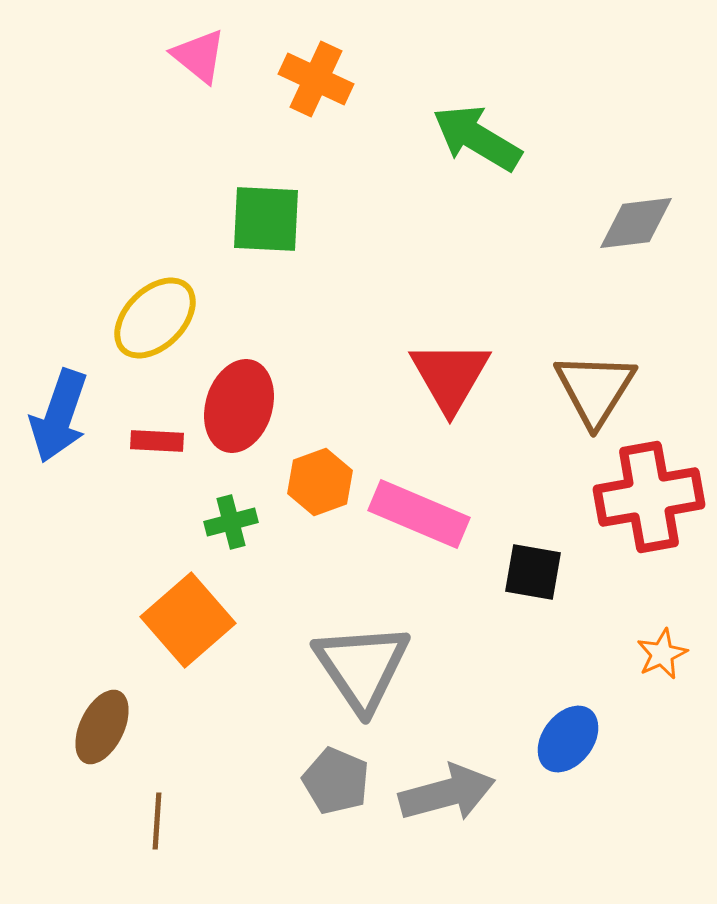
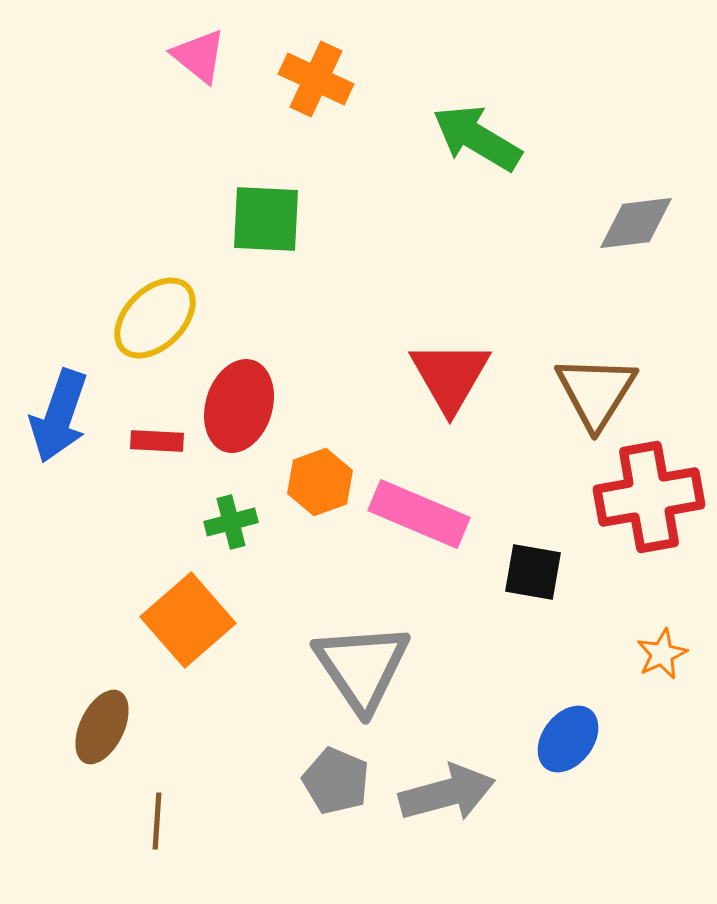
brown triangle: moved 1 px right, 3 px down
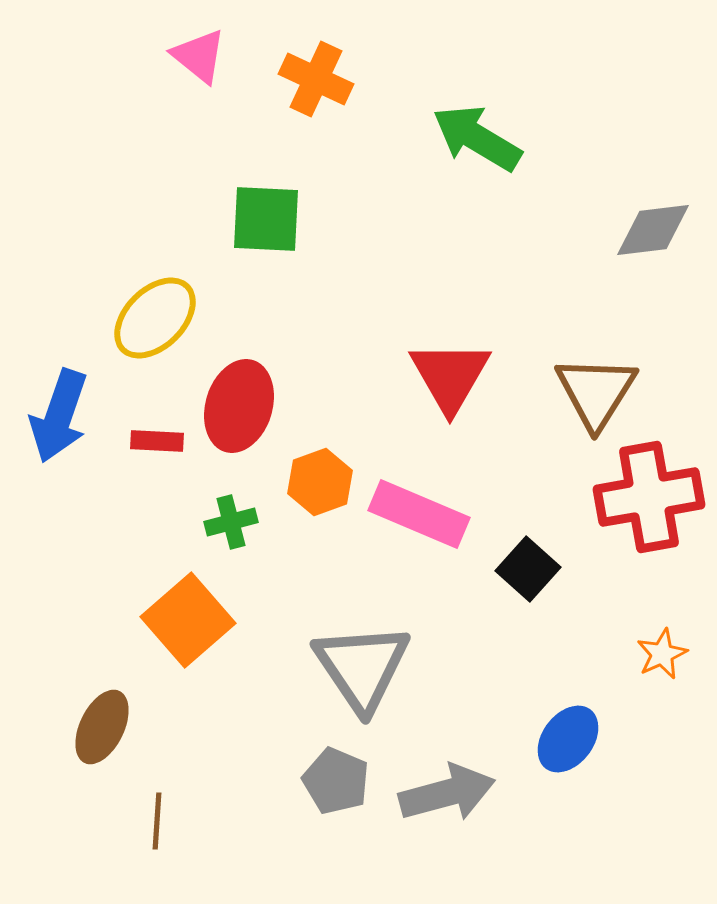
gray diamond: moved 17 px right, 7 px down
black square: moved 5 px left, 3 px up; rotated 32 degrees clockwise
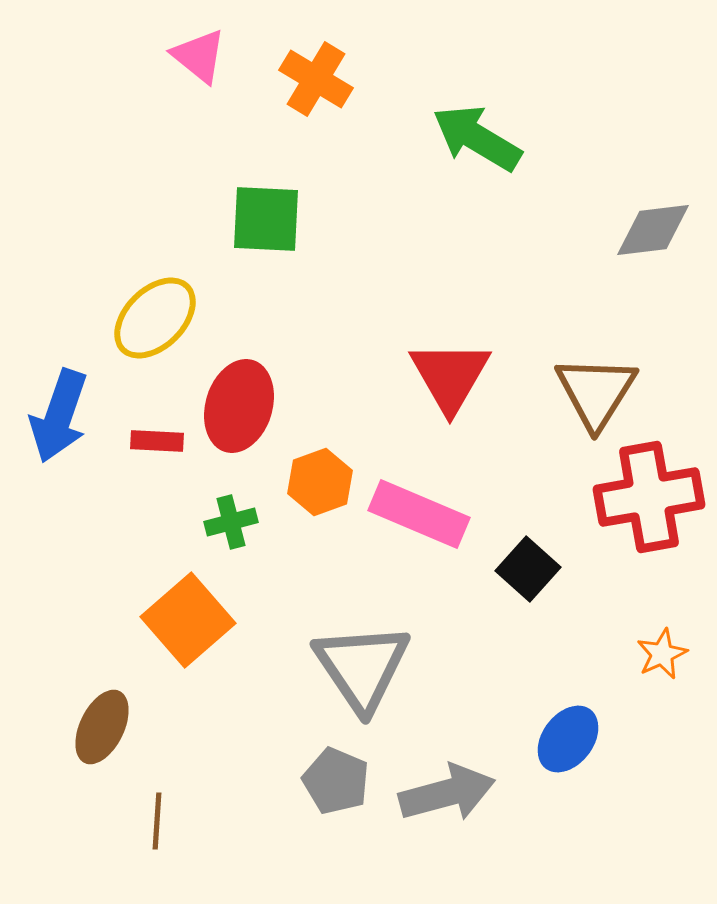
orange cross: rotated 6 degrees clockwise
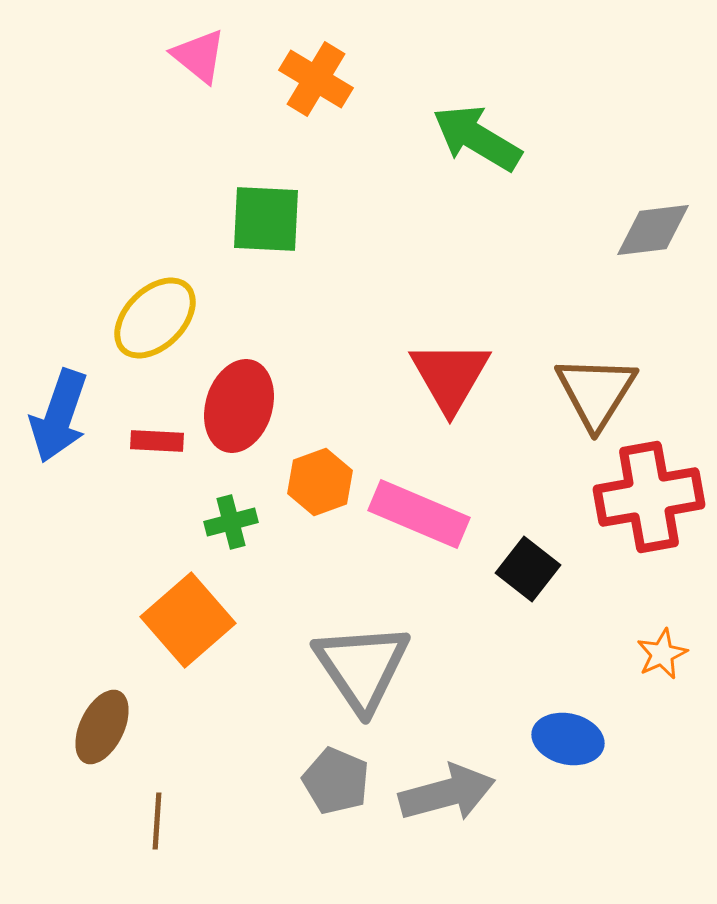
black square: rotated 4 degrees counterclockwise
blue ellipse: rotated 66 degrees clockwise
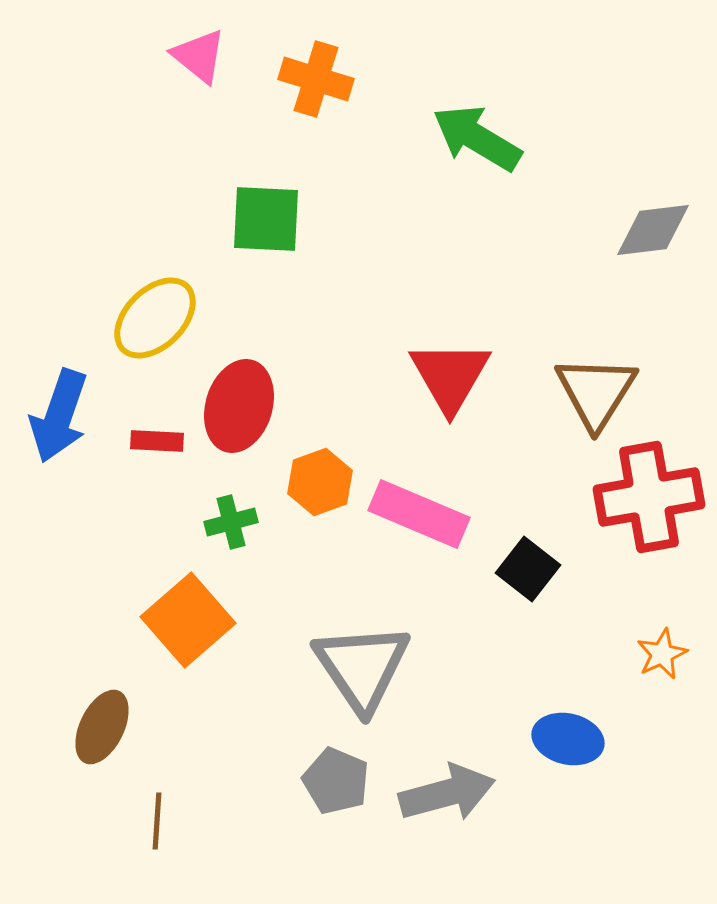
orange cross: rotated 14 degrees counterclockwise
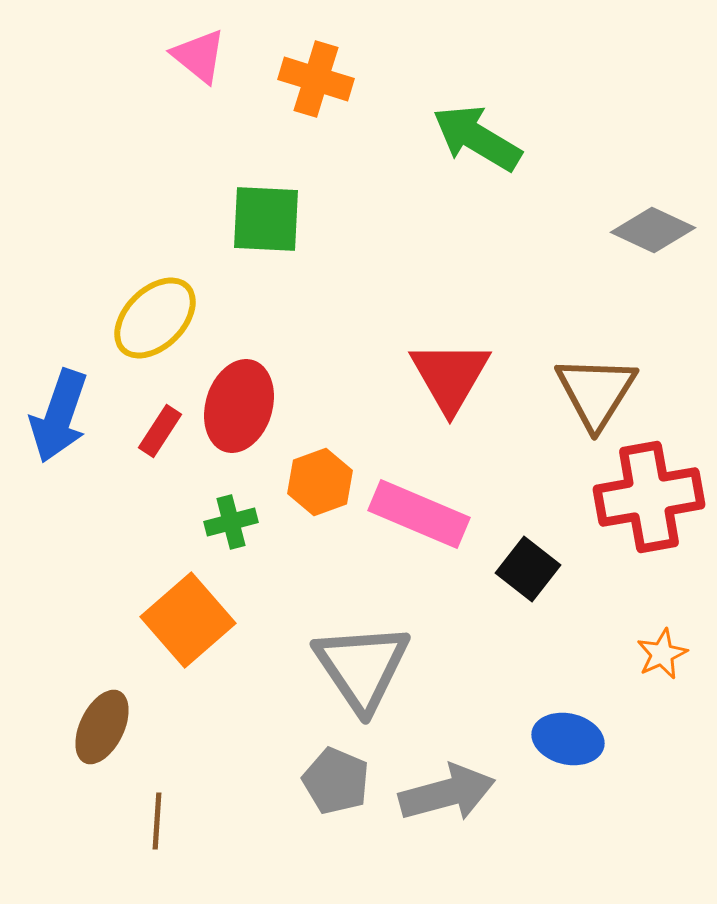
gray diamond: rotated 32 degrees clockwise
red rectangle: moved 3 px right, 10 px up; rotated 60 degrees counterclockwise
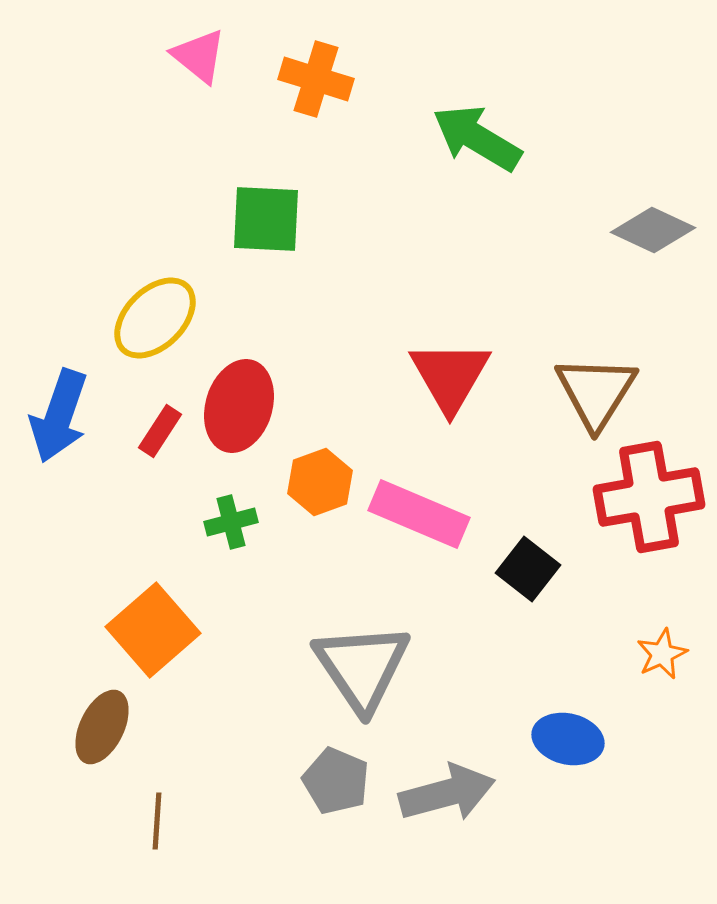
orange square: moved 35 px left, 10 px down
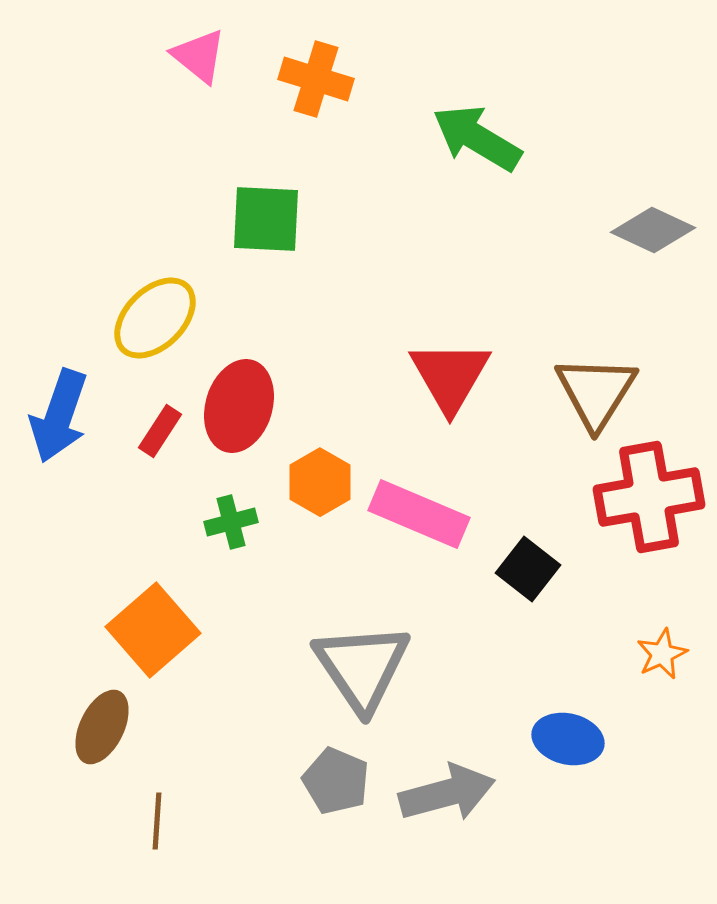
orange hexagon: rotated 10 degrees counterclockwise
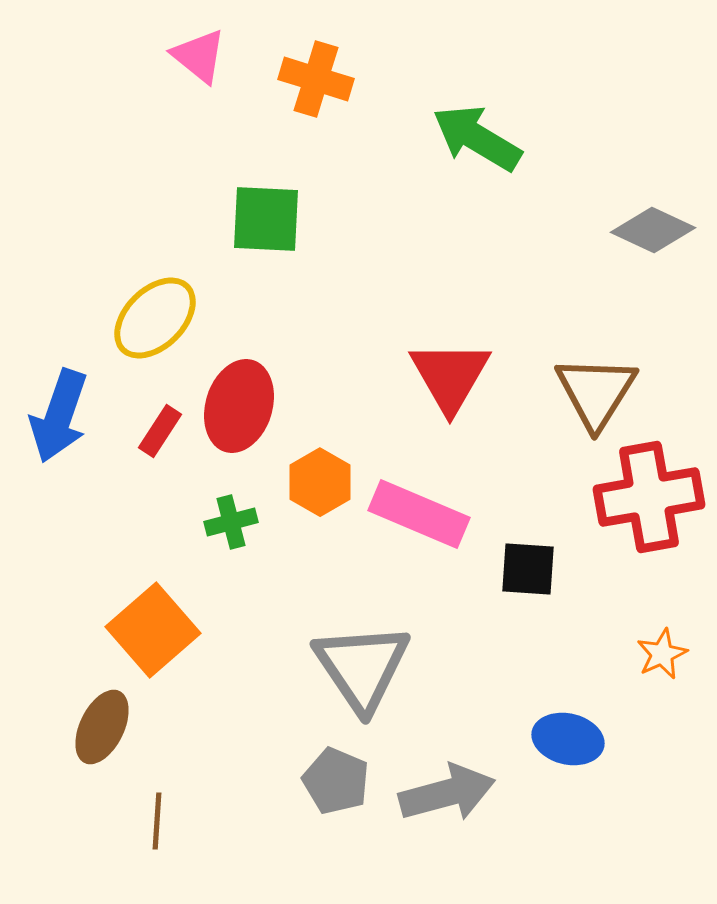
black square: rotated 34 degrees counterclockwise
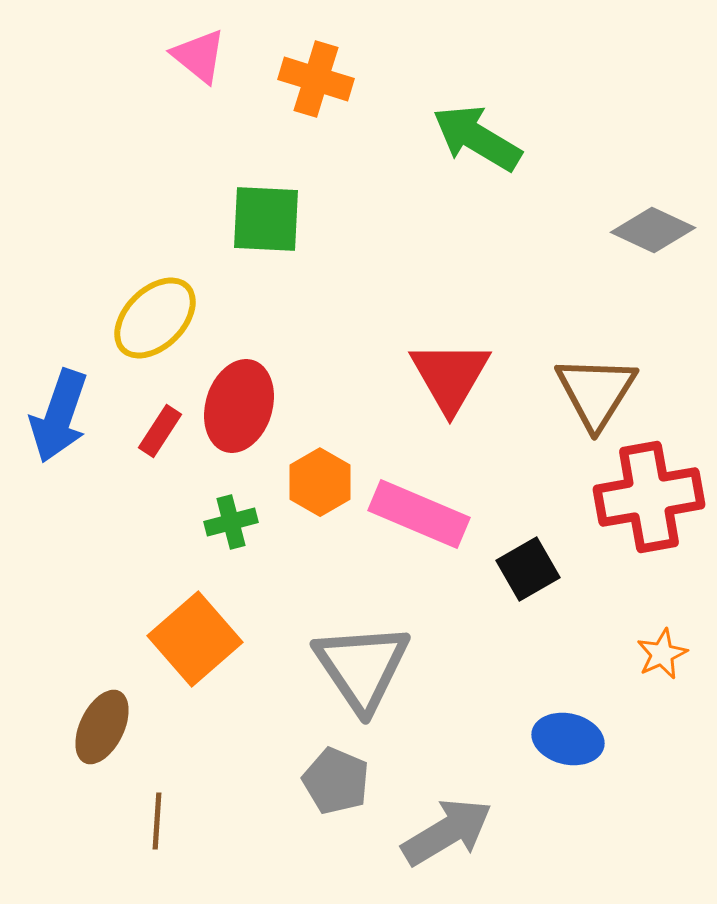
black square: rotated 34 degrees counterclockwise
orange square: moved 42 px right, 9 px down
gray arrow: moved 39 px down; rotated 16 degrees counterclockwise
